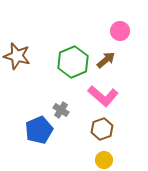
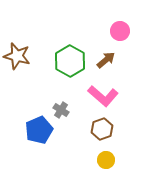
green hexagon: moved 3 px left, 1 px up; rotated 8 degrees counterclockwise
yellow circle: moved 2 px right
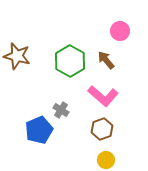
brown arrow: rotated 90 degrees counterclockwise
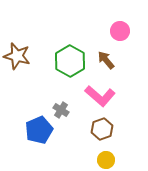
pink L-shape: moved 3 px left
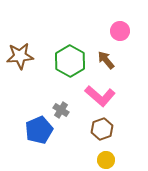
brown star: moved 3 px right; rotated 20 degrees counterclockwise
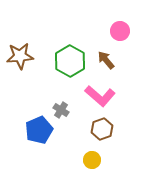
yellow circle: moved 14 px left
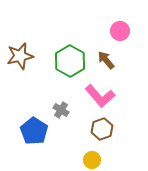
brown star: rotated 8 degrees counterclockwise
pink L-shape: rotated 8 degrees clockwise
blue pentagon: moved 5 px left, 1 px down; rotated 16 degrees counterclockwise
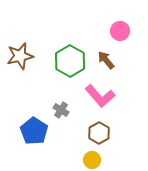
brown hexagon: moved 3 px left, 4 px down; rotated 10 degrees counterclockwise
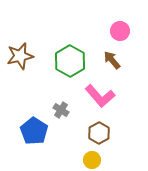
brown arrow: moved 6 px right
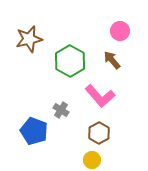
brown star: moved 9 px right, 17 px up
blue pentagon: rotated 12 degrees counterclockwise
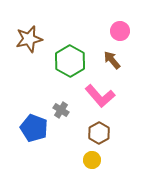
blue pentagon: moved 3 px up
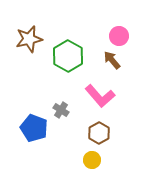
pink circle: moved 1 px left, 5 px down
green hexagon: moved 2 px left, 5 px up
